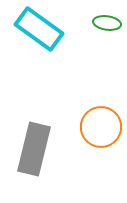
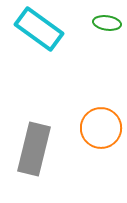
orange circle: moved 1 px down
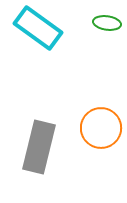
cyan rectangle: moved 1 px left, 1 px up
gray rectangle: moved 5 px right, 2 px up
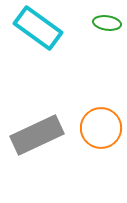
gray rectangle: moved 2 px left, 12 px up; rotated 51 degrees clockwise
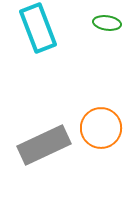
cyan rectangle: rotated 33 degrees clockwise
gray rectangle: moved 7 px right, 10 px down
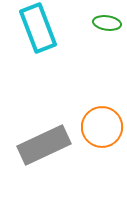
orange circle: moved 1 px right, 1 px up
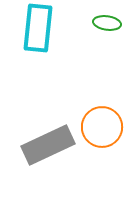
cyan rectangle: rotated 27 degrees clockwise
gray rectangle: moved 4 px right
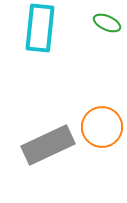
green ellipse: rotated 16 degrees clockwise
cyan rectangle: moved 2 px right
